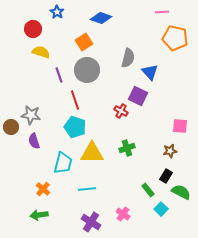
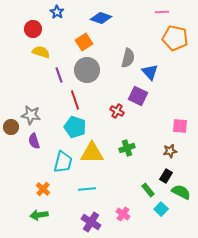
red cross: moved 4 px left
cyan trapezoid: moved 1 px up
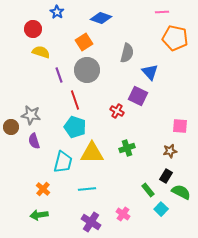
gray semicircle: moved 1 px left, 5 px up
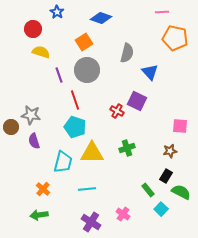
purple square: moved 1 px left, 5 px down
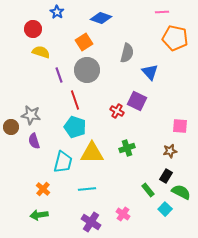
cyan square: moved 4 px right
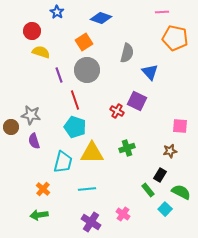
red circle: moved 1 px left, 2 px down
black rectangle: moved 6 px left, 1 px up
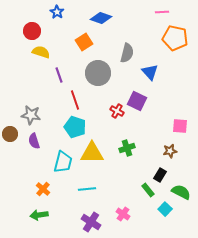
gray circle: moved 11 px right, 3 px down
brown circle: moved 1 px left, 7 px down
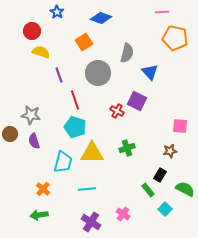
green semicircle: moved 4 px right, 3 px up
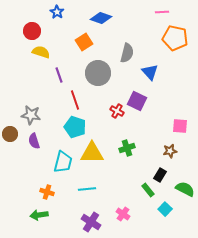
orange cross: moved 4 px right, 3 px down; rotated 24 degrees counterclockwise
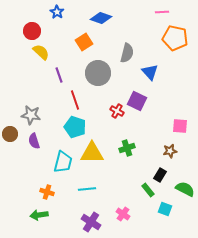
yellow semicircle: rotated 24 degrees clockwise
cyan square: rotated 24 degrees counterclockwise
